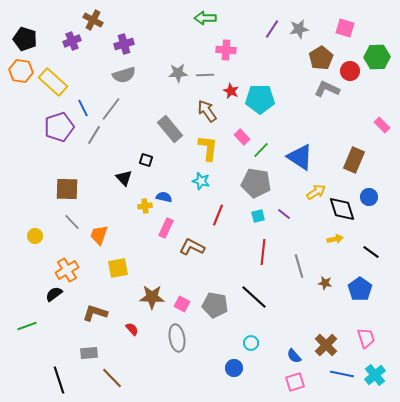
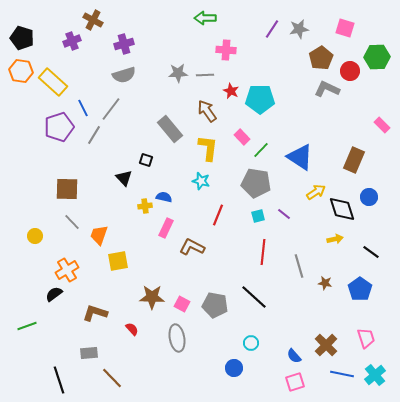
black pentagon at (25, 39): moved 3 px left, 1 px up
yellow square at (118, 268): moved 7 px up
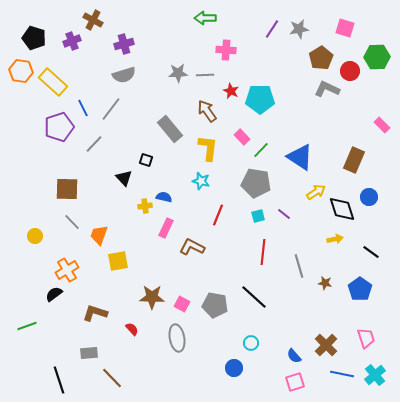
black pentagon at (22, 38): moved 12 px right
gray line at (94, 135): moved 9 px down; rotated 12 degrees clockwise
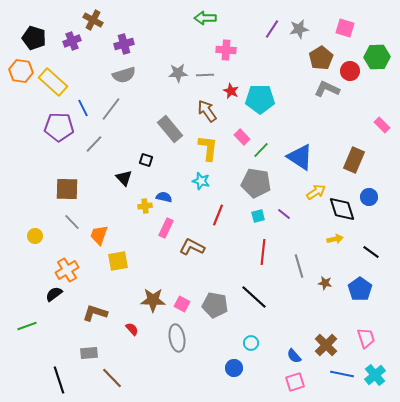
purple pentagon at (59, 127): rotated 20 degrees clockwise
brown star at (152, 297): moved 1 px right, 3 px down
